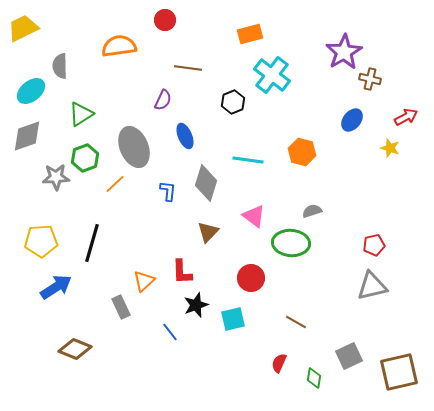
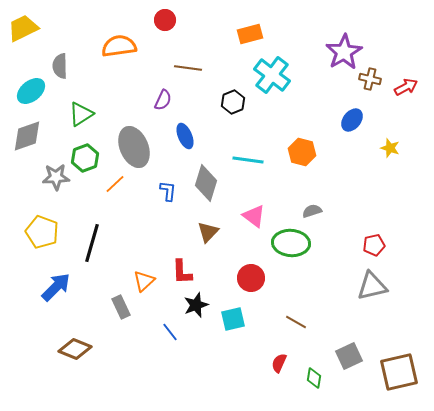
red arrow at (406, 117): moved 30 px up
yellow pentagon at (41, 241): moved 1 px right, 9 px up; rotated 24 degrees clockwise
blue arrow at (56, 287): rotated 12 degrees counterclockwise
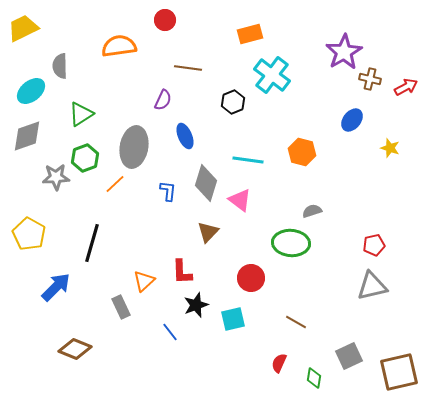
gray ellipse at (134, 147): rotated 33 degrees clockwise
pink triangle at (254, 216): moved 14 px left, 16 px up
yellow pentagon at (42, 232): moved 13 px left, 2 px down; rotated 8 degrees clockwise
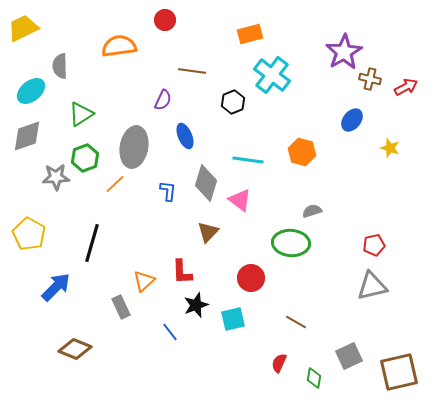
brown line at (188, 68): moved 4 px right, 3 px down
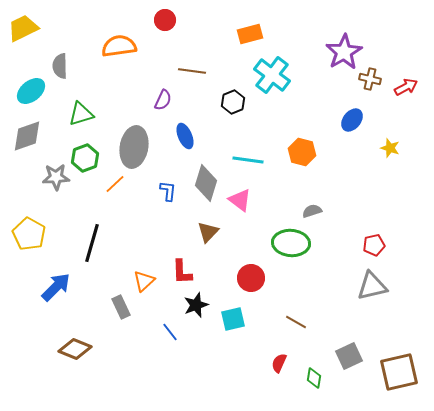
green triangle at (81, 114): rotated 16 degrees clockwise
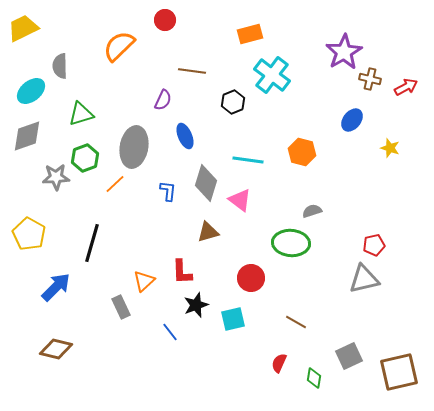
orange semicircle at (119, 46): rotated 36 degrees counterclockwise
brown triangle at (208, 232): rotated 30 degrees clockwise
gray triangle at (372, 286): moved 8 px left, 7 px up
brown diamond at (75, 349): moved 19 px left; rotated 8 degrees counterclockwise
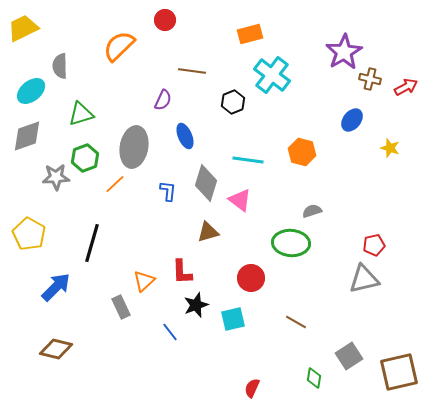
gray square at (349, 356): rotated 8 degrees counterclockwise
red semicircle at (279, 363): moved 27 px left, 25 px down
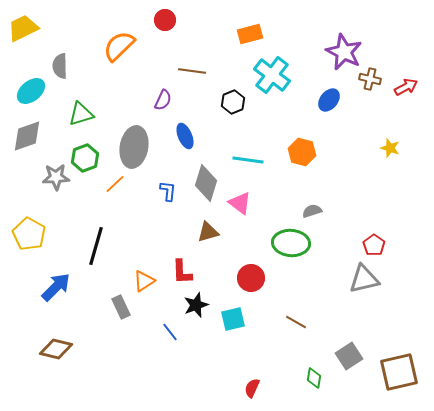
purple star at (344, 52): rotated 15 degrees counterclockwise
blue ellipse at (352, 120): moved 23 px left, 20 px up
pink triangle at (240, 200): moved 3 px down
black line at (92, 243): moved 4 px right, 3 px down
red pentagon at (374, 245): rotated 25 degrees counterclockwise
orange triangle at (144, 281): rotated 10 degrees clockwise
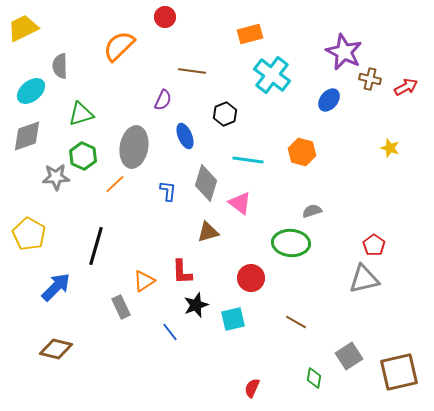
red circle at (165, 20): moved 3 px up
black hexagon at (233, 102): moved 8 px left, 12 px down
green hexagon at (85, 158): moved 2 px left, 2 px up; rotated 16 degrees counterclockwise
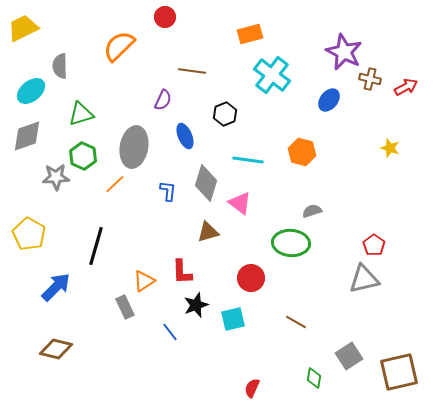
gray rectangle at (121, 307): moved 4 px right
